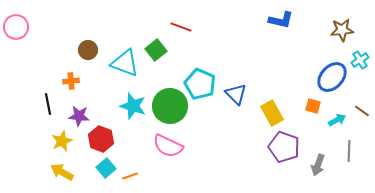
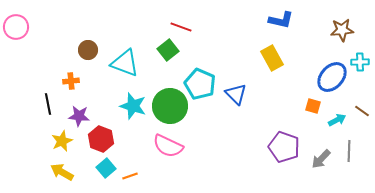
green square: moved 12 px right
cyan cross: moved 2 px down; rotated 30 degrees clockwise
yellow rectangle: moved 55 px up
gray arrow: moved 3 px right, 6 px up; rotated 25 degrees clockwise
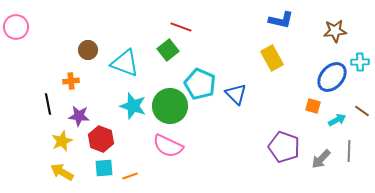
brown star: moved 7 px left, 1 px down
cyan square: moved 2 px left; rotated 36 degrees clockwise
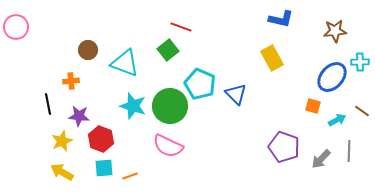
blue L-shape: moved 1 px up
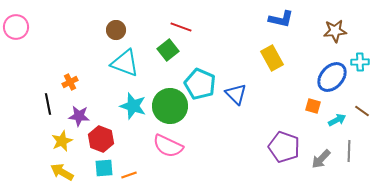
brown circle: moved 28 px right, 20 px up
orange cross: moved 1 px left, 1 px down; rotated 21 degrees counterclockwise
orange line: moved 1 px left, 1 px up
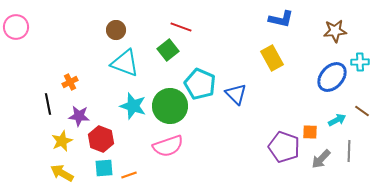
orange square: moved 3 px left, 26 px down; rotated 14 degrees counterclockwise
pink semicircle: rotated 44 degrees counterclockwise
yellow arrow: moved 1 px down
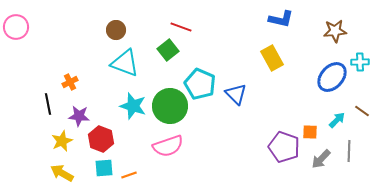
cyan arrow: rotated 18 degrees counterclockwise
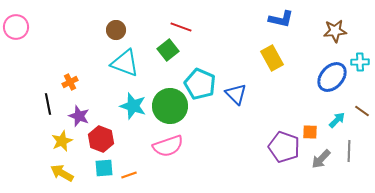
purple star: rotated 15 degrees clockwise
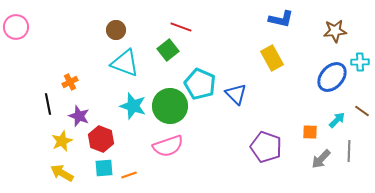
purple pentagon: moved 18 px left
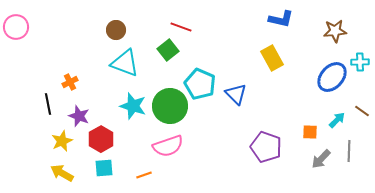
red hexagon: rotated 10 degrees clockwise
orange line: moved 15 px right
